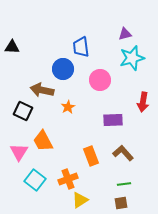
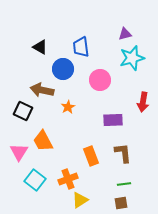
black triangle: moved 28 px right; rotated 28 degrees clockwise
brown L-shape: rotated 35 degrees clockwise
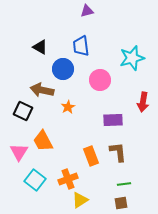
purple triangle: moved 38 px left, 23 px up
blue trapezoid: moved 1 px up
brown L-shape: moved 5 px left, 1 px up
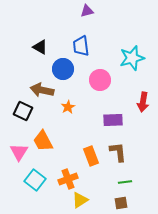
green line: moved 1 px right, 2 px up
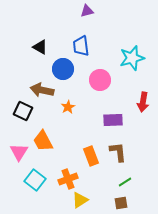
green line: rotated 24 degrees counterclockwise
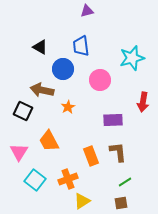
orange trapezoid: moved 6 px right
yellow triangle: moved 2 px right, 1 px down
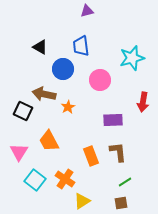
brown arrow: moved 2 px right, 4 px down
orange cross: moved 3 px left; rotated 36 degrees counterclockwise
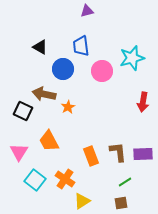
pink circle: moved 2 px right, 9 px up
purple rectangle: moved 30 px right, 34 px down
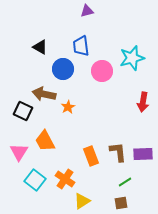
orange trapezoid: moved 4 px left
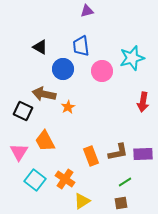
brown L-shape: rotated 85 degrees clockwise
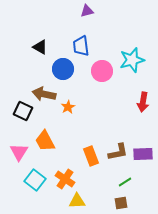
cyan star: moved 2 px down
yellow triangle: moved 5 px left; rotated 30 degrees clockwise
